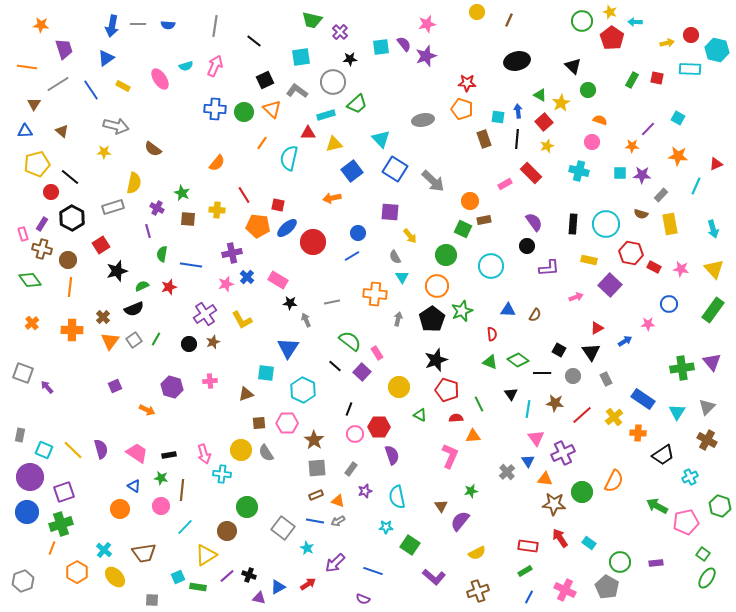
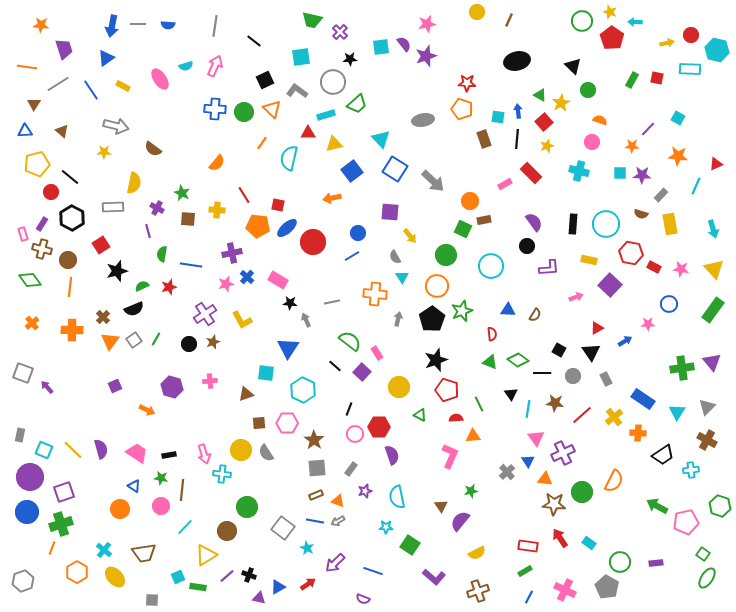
gray rectangle at (113, 207): rotated 15 degrees clockwise
cyan cross at (690, 477): moved 1 px right, 7 px up; rotated 21 degrees clockwise
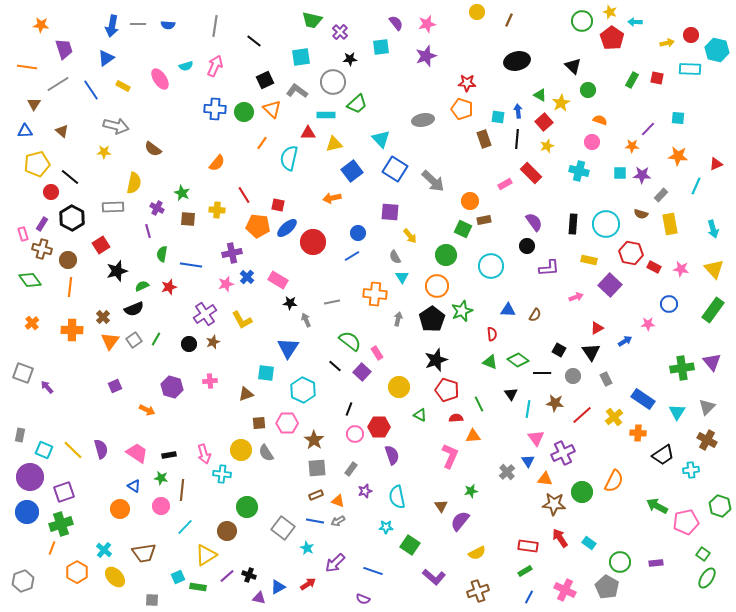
purple semicircle at (404, 44): moved 8 px left, 21 px up
cyan rectangle at (326, 115): rotated 18 degrees clockwise
cyan square at (678, 118): rotated 24 degrees counterclockwise
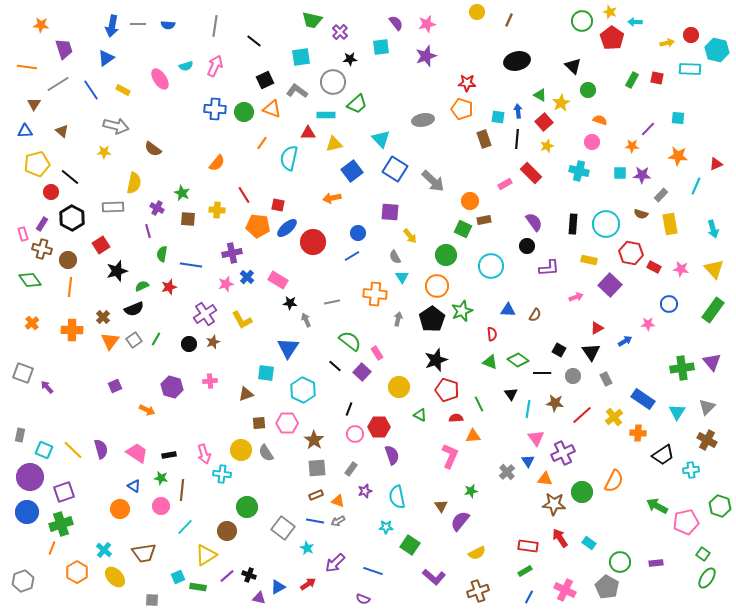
yellow rectangle at (123, 86): moved 4 px down
orange triangle at (272, 109): rotated 24 degrees counterclockwise
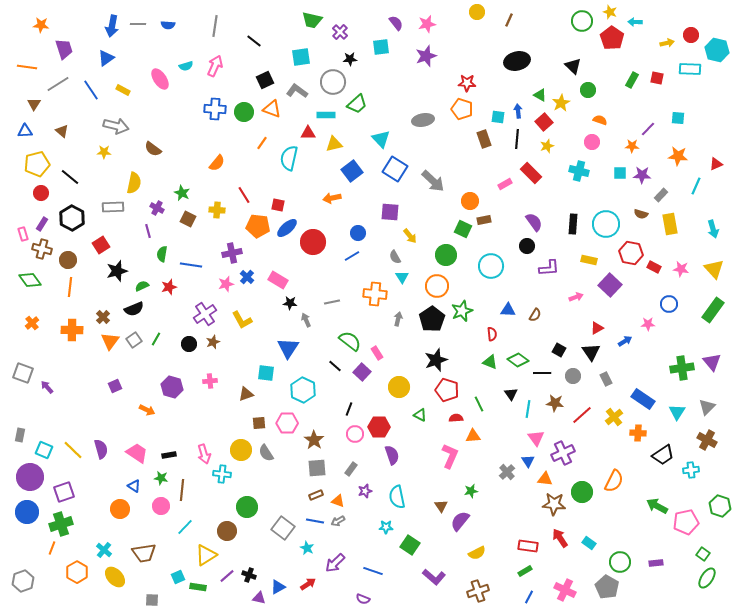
red circle at (51, 192): moved 10 px left, 1 px down
brown square at (188, 219): rotated 21 degrees clockwise
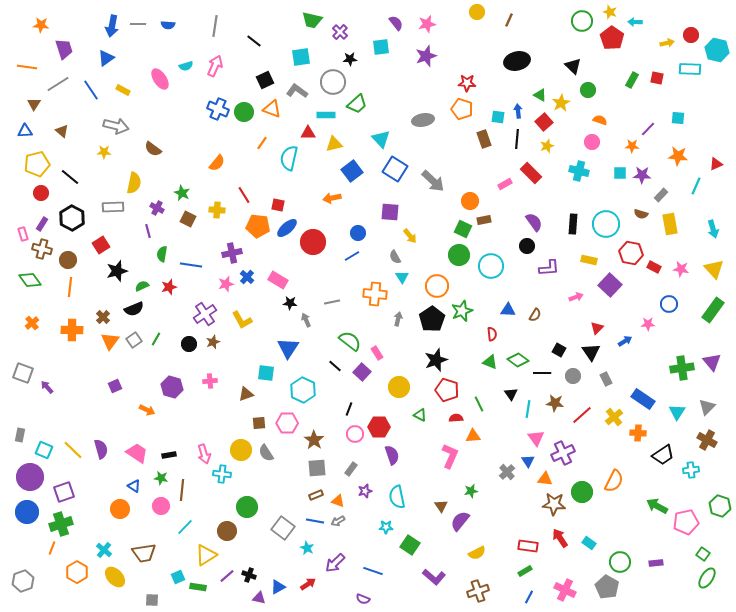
blue cross at (215, 109): moved 3 px right; rotated 20 degrees clockwise
green circle at (446, 255): moved 13 px right
red triangle at (597, 328): rotated 16 degrees counterclockwise
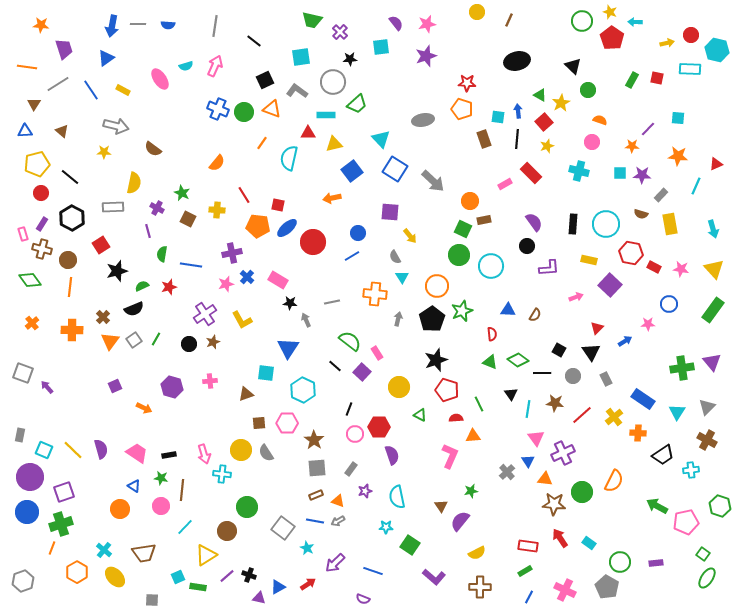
orange arrow at (147, 410): moved 3 px left, 2 px up
brown cross at (478, 591): moved 2 px right, 4 px up; rotated 20 degrees clockwise
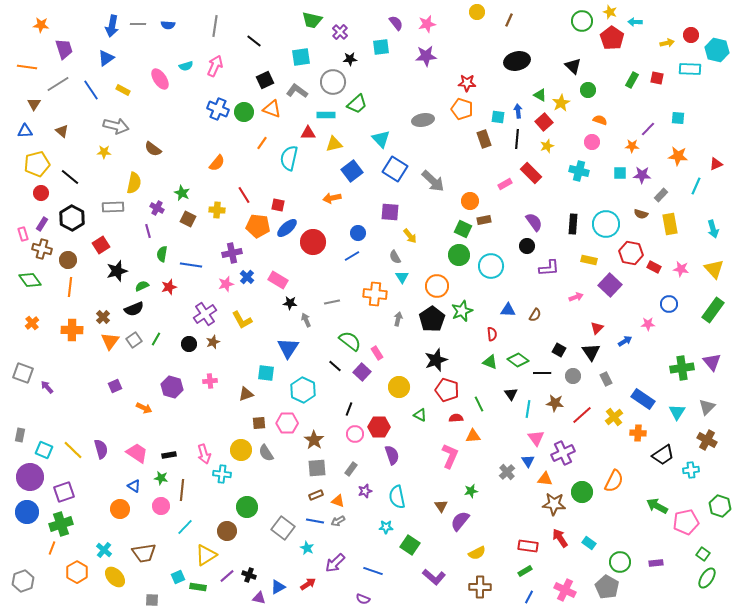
purple star at (426, 56): rotated 15 degrees clockwise
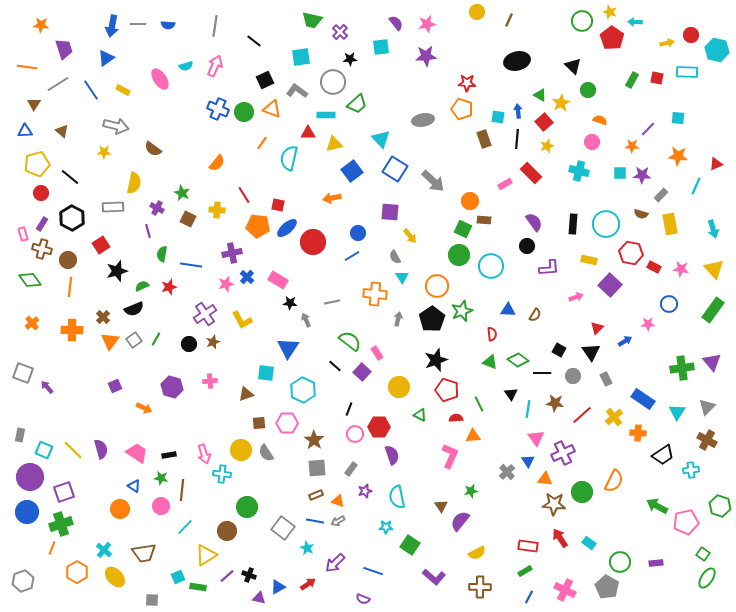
cyan rectangle at (690, 69): moved 3 px left, 3 px down
brown rectangle at (484, 220): rotated 16 degrees clockwise
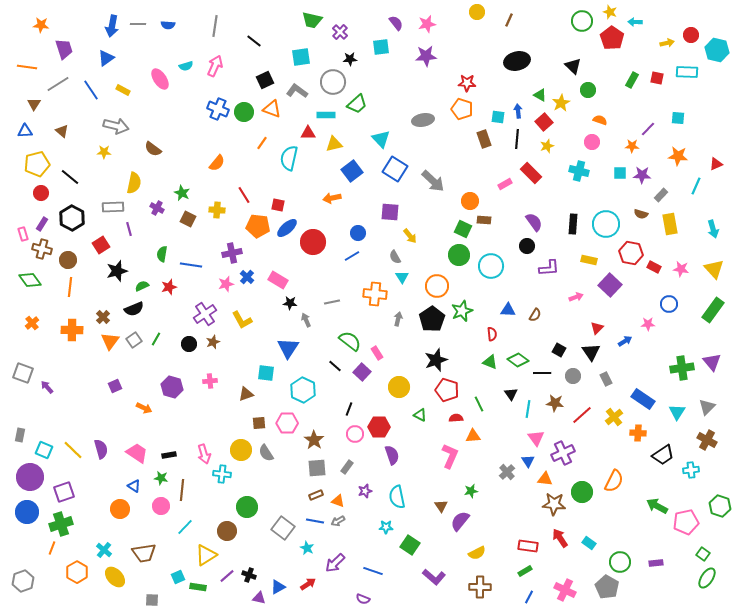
purple line at (148, 231): moved 19 px left, 2 px up
gray rectangle at (351, 469): moved 4 px left, 2 px up
